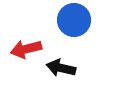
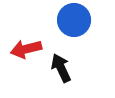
black arrow: rotated 52 degrees clockwise
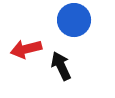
black arrow: moved 2 px up
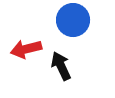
blue circle: moved 1 px left
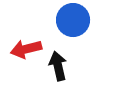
black arrow: moved 3 px left; rotated 12 degrees clockwise
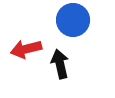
black arrow: moved 2 px right, 2 px up
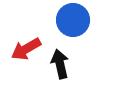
red arrow: rotated 16 degrees counterclockwise
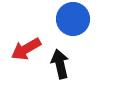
blue circle: moved 1 px up
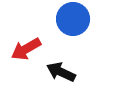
black arrow: moved 1 px right, 8 px down; rotated 52 degrees counterclockwise
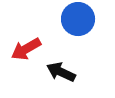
blue circle: moved 5 px right
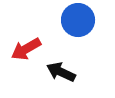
blue circle: moved 1 px down
